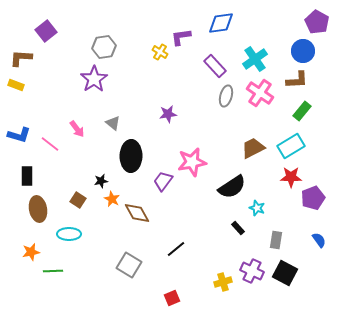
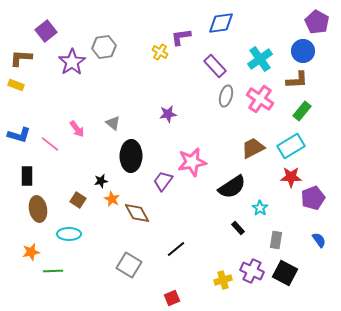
cyan cross at (255, 59): moved 5 px right
purple star at (94, 79): moved 22 px left, 17 px up
pink cross at (260, 93): moved 6 px down
cyan star at (257, 208): moved 3 px right; rotated 14 degrees clockwise
yellow cross at (223, 282): moved 2 px up
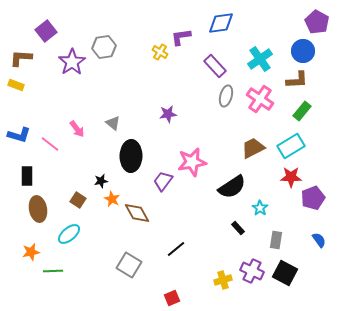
cyan ellipse at (69, 234): rotated 40 degrees counterclockwise
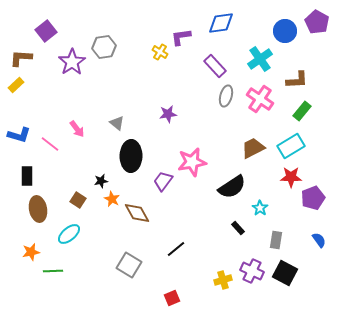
blue circle at (303, 51): moved 18 px left, 20 px up
yellow rectangle at (16, 85): rotated 63 degrees counterclockwise
gray triangle at (113, 123): moved 4 px right
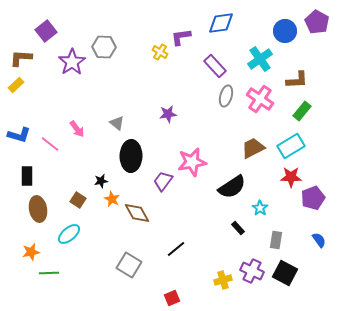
gray hexagon at (104, 47): rotated 10 degrees clockwise
green line at (53, 271): moved 4 px left, 2 px down
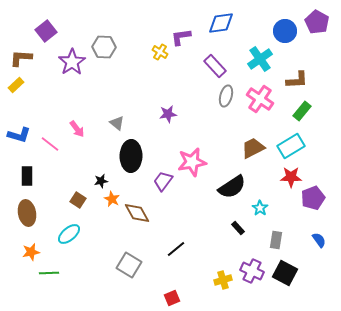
brown ellipse at (38, 209): moved 11 px left, 4 px down
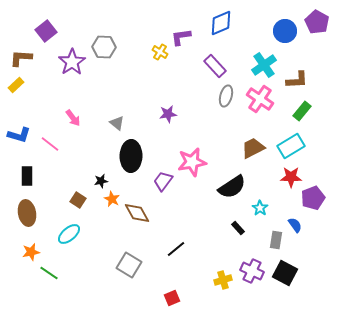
blue diamond at (221, 23): rotated 16 degrees counterclockwise
cyan cross at (260, 59): moved 4 px right, 6 px down
pink arrow at (77, 129): moved 4 px left, 11 px up
blue semicircle at (319, 240): moved 24 px left, 15 px up
green line at (49, 273): rotated 36 degrees clockwise
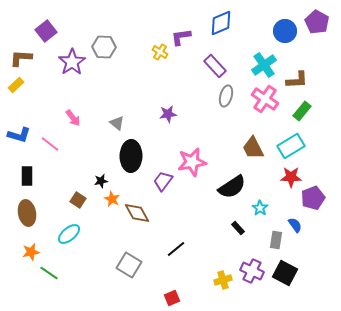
pink cross at (260, 99): moved 5 px right
brown trapezoid at (253, 148): rotated 90 degrees counterclockwise
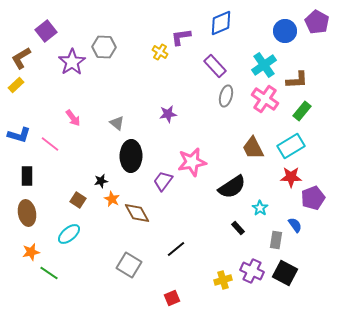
brown L-shape at (21, 58): rotated 35 degrees counterclockwise
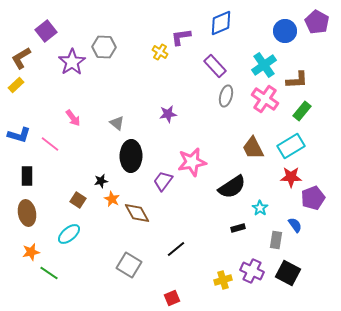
black rectangle at (238, 228): rotated 64 degrees counterclockwise
black square at (285, 273): moved 3 px right
